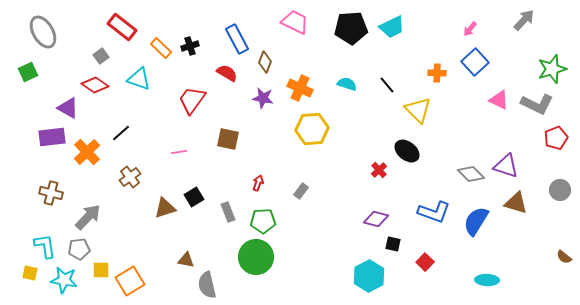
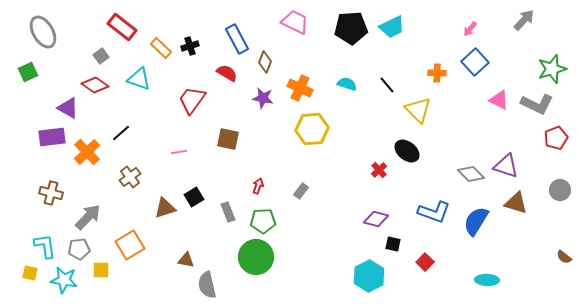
red arrow at (258, 183): moved 3 px down
orange square at (130, 281): moved 36 px up
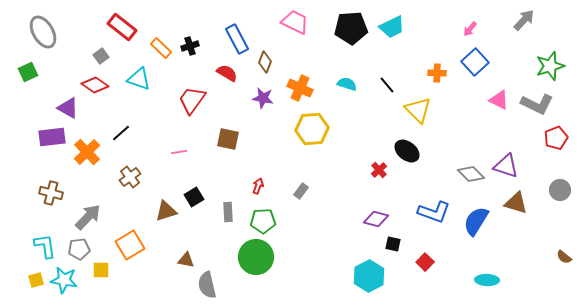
green star at (552, 69): moved 2 px left, 3 px up
brown triangle at (165, 208): moved 1 px right, 3 px down
gray rectangle at (228, 212): rotated 18 degrees clockwise
yellow square at (30, 273): moved 6 px right, 7 px down; rotated 28 degrees counterclockwise
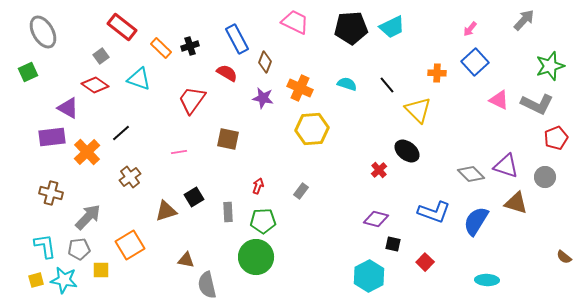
gray circle at (560, 190): moved 15 px left, 13 px up
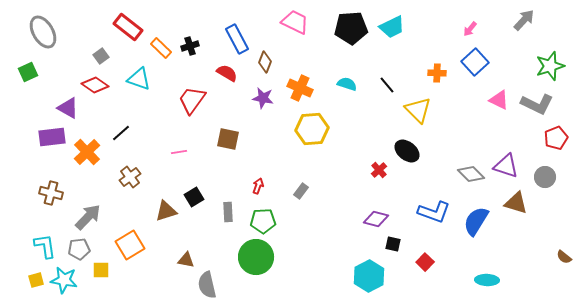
red rectangle at (122, 27): moved 6 px right
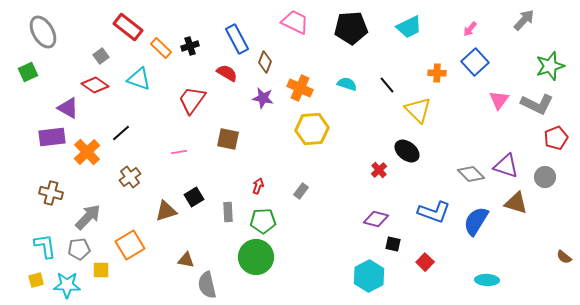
cyan trapezoid at (392, 27): moved 17 px right
pink triangle at (499, 100): rotated 40 degrees clockwise
cyan star at (64, 280): moved 3 px right, 5 px down; rotated 8 degrees counterclockwise
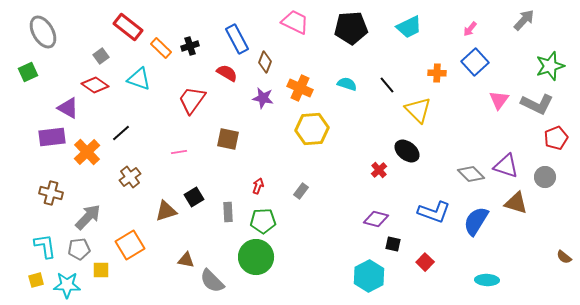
gray semicircle at (207, 285): moved 5 px right, 4 px up; rotated 32 degrees counterclockwise
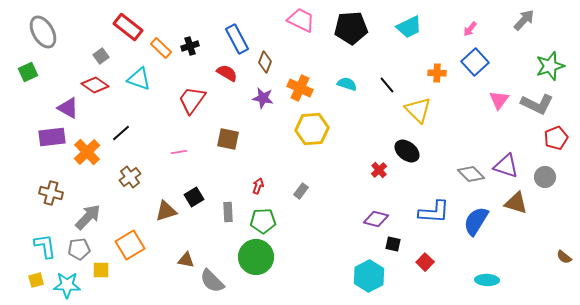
pink trapezoid at (295, 22): moved 6 px right, 2 px up
blue L-shape at (434, 212): rotated 16 degrees counterclockwise
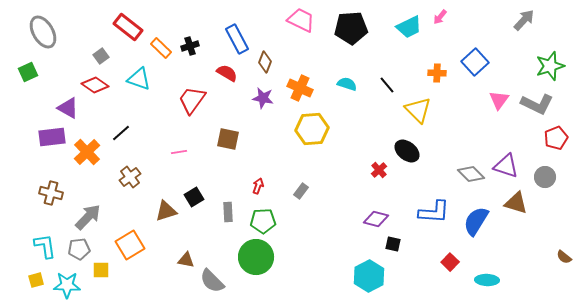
pink arrow at (470, 29): moved 30 px left, 12 px up
red square at (425, 262): moved 25 px right
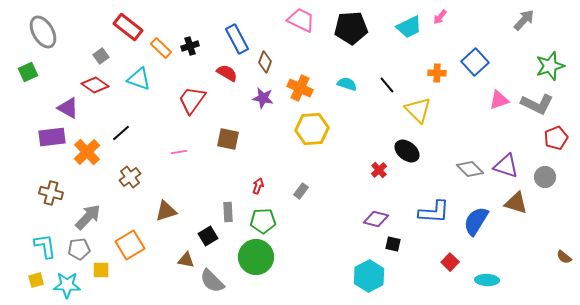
pink triangle at (499, 100): rotated 35 degrees clockwise
gray diamond at (471, 174): moved 1 px left, 5 px up
black square at (194, 197): moved 14 px right, 39 px down
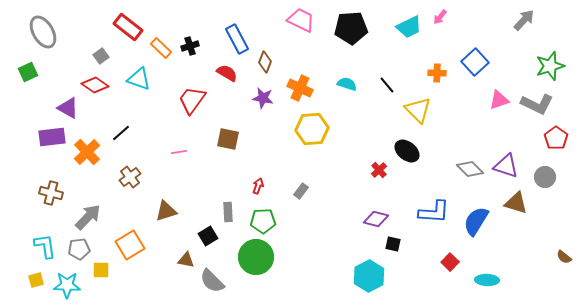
red pentagon at (556, 138): rotated 15 degrees counterclockwise
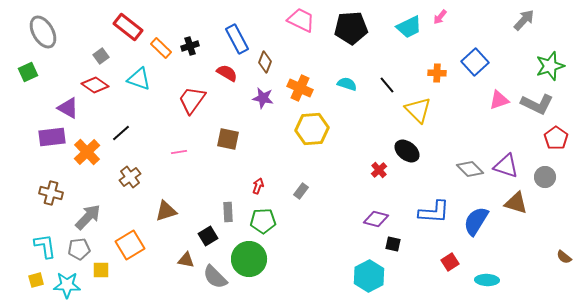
green circle at (256, 257): moved 7 px left, 2 px down
red square at (450, 262): rotated 12 degrees clockwise
gray semicircle at (212, 281): moved 3 px right, 4 px up
